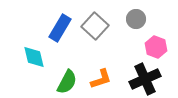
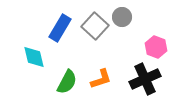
gray circle: moved 14 px left, 2 px up
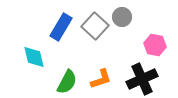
blue rectangle: moved 1 px right, 1 px up
pink hexagon: moved 1 px left, 2 px up; rotated 10 degrees counterclockwise
black cross: moved 3 px left
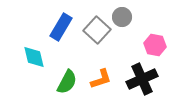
gray square: moved 2 px right, 4 px down
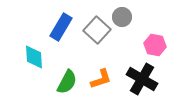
cyan diamond: rotated 10 degrees clockwise
black cross: rotated 36 degrees counterclockwise
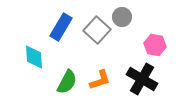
orange L-shape: moved 1 px left, 1 px down
